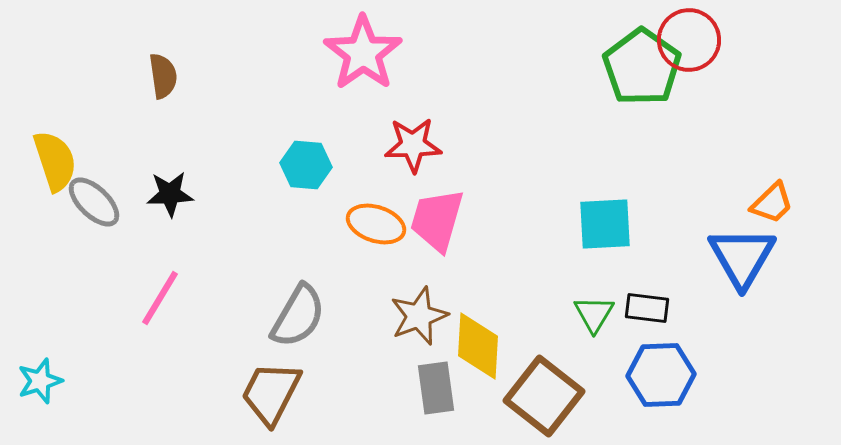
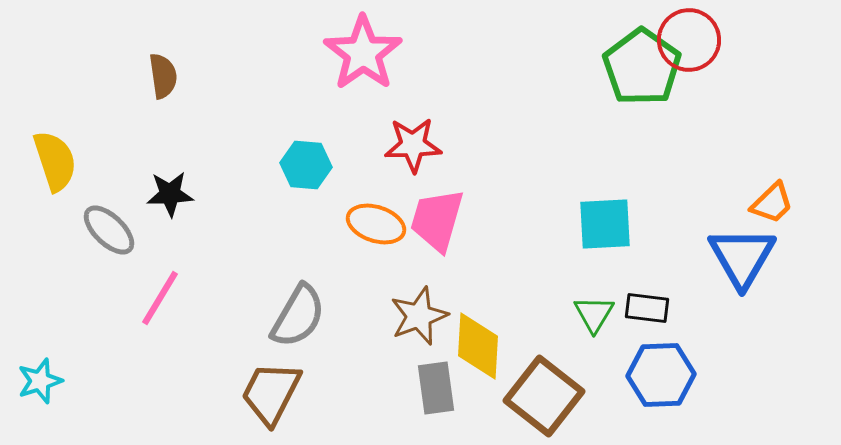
gray ellipse: moved 15 px right, 28 px down
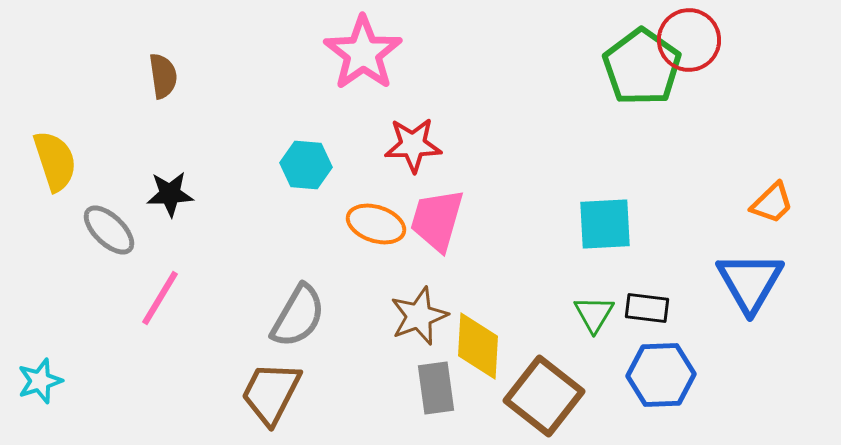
blue triangle: moved 8 px right, 25 px down
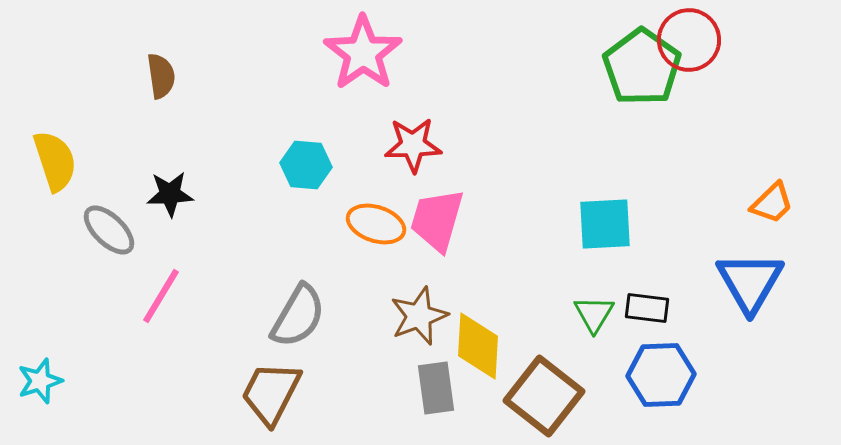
brown semicircle: moved 2 px left
pink line: moved 1 px right, 2 px up
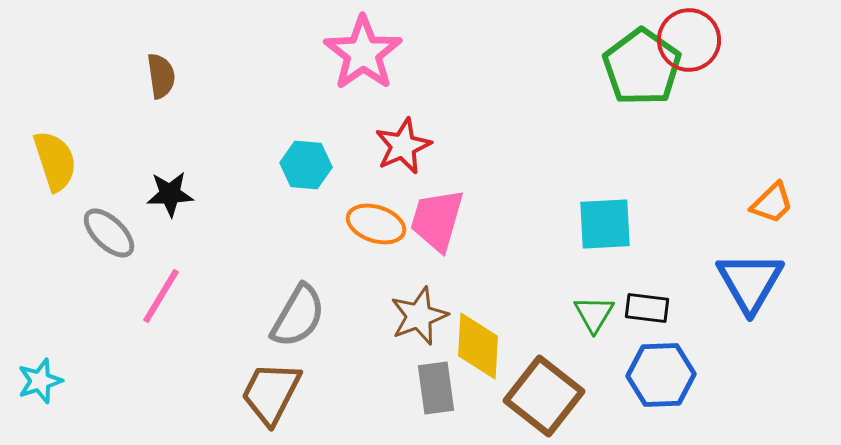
red star: moved 10 px left, 1 px down; rotated 22 degrees counterclockwise
gray ellipse: moved 3 px down
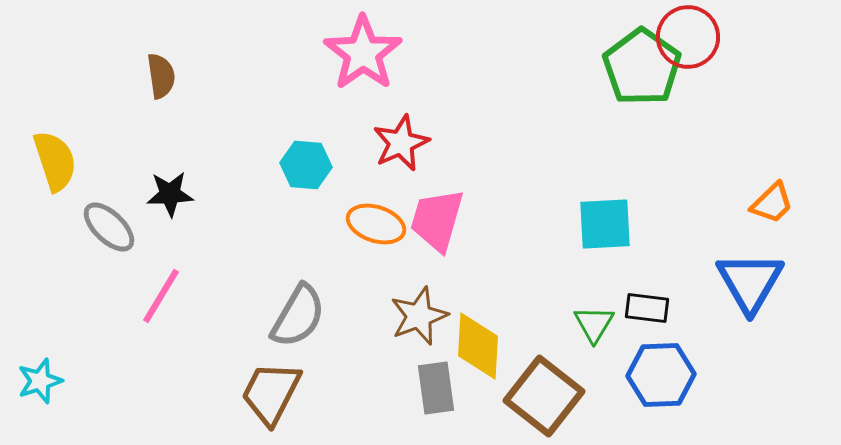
red circle: moved 1 px left, 3 px up
red star: moved 2 px left, 3 px up
gray ellipse: moved 6 px up
green triangle: moved 10 px down
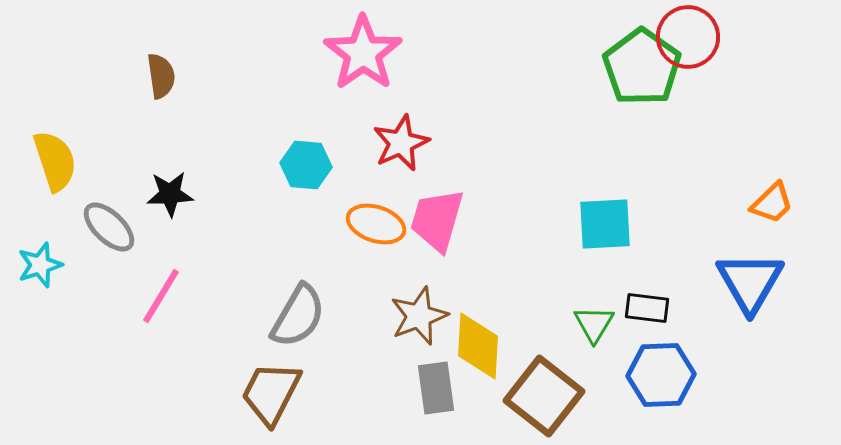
cyan star: moved 116 px up
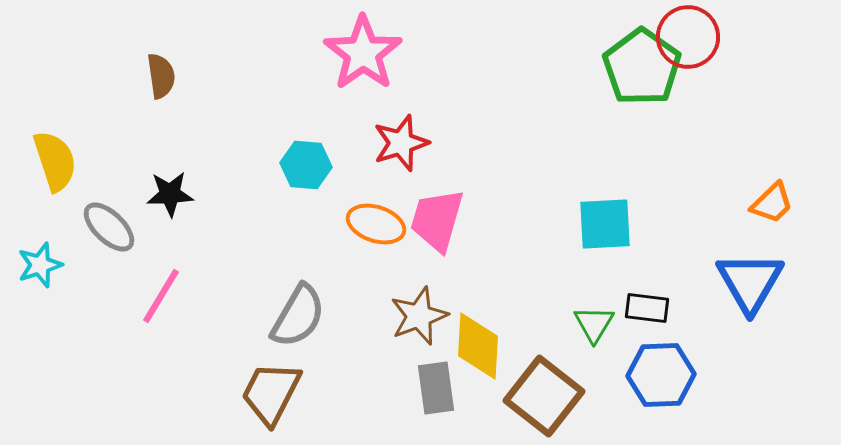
red star: rotated 6 degrees clockwise
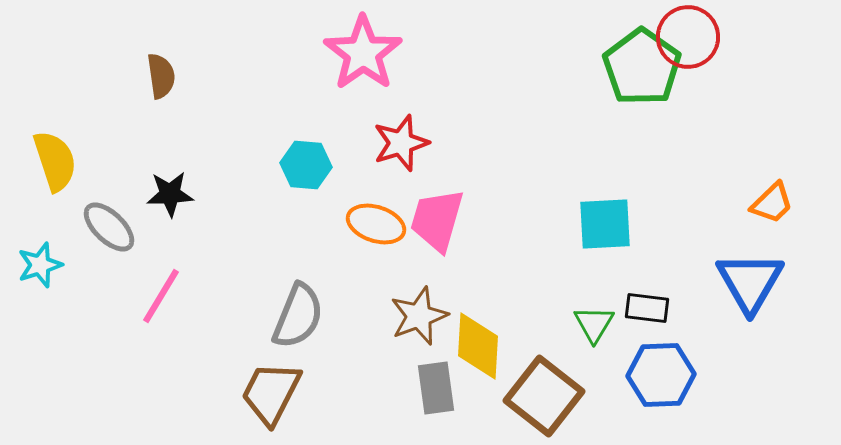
gray semicircle: rotated 8 degrees counterclockwise
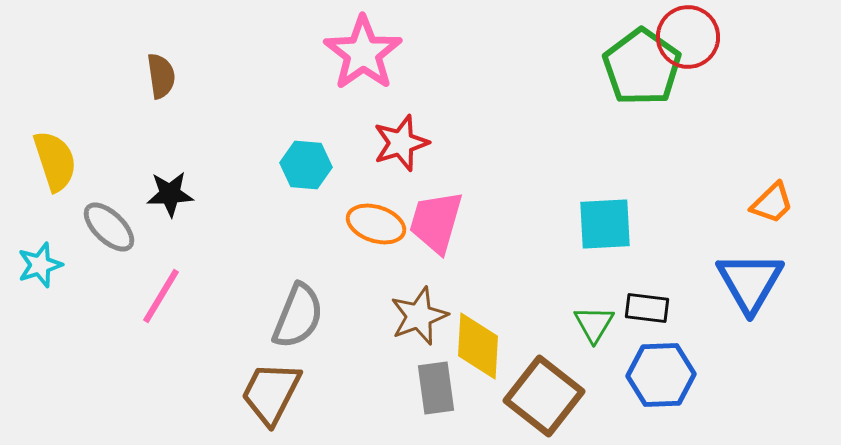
pink trapezoid: moved 1 px left, 2 px down
